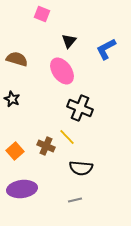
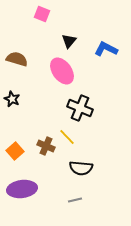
blue L-shape: rotated 55 degrees clockwise
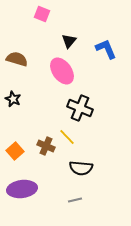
blue L-shape: rotated 40 degrees clockwise
black star: moved 1 px right
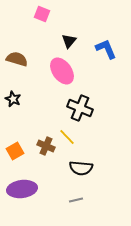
orange square: rotated 12 degrees clockwise
gray line: moved 1 px right
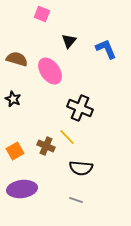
pink ellipse: moved 12 px left
gray line: rotated 32 degrees clockwise
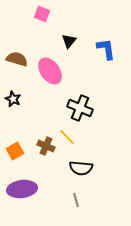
blue L-shape: rotated 15 degrees clockwise
gray line: rotated 56 degrees clockwise
